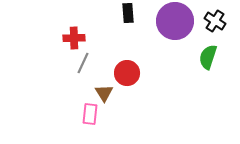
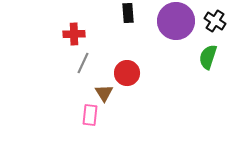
purple circle: moved 1 px right
red cross: moved 4 px up
pink rectangle: moved 1 px down
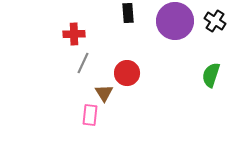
purple circle: moved 1 px left
green semicircle: moved 3 px right, 18 px down
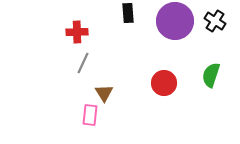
red cross: moved 3 px right, 2 px up
red circle: moved 37 px right, 10 px down
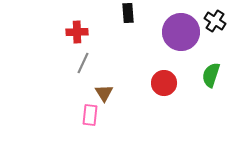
purple circle: moved 6 px right, 11 px down
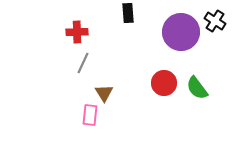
green semicircle: moved 14 px left, 13 px down; rotated 55 degrees counterclockwise
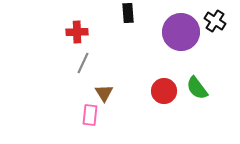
red circle: moved 8 px down
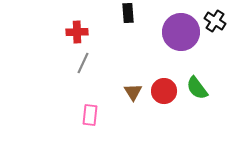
brown triangle: moved 29 px right, 1 px up
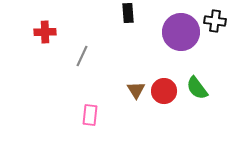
black cross: rotated 25 degrees counterclockwise
red cross: moved 32 px left
gray line: moved 1 px left, 7 px up
brown triangle: moved 3 px right, 2 px up
